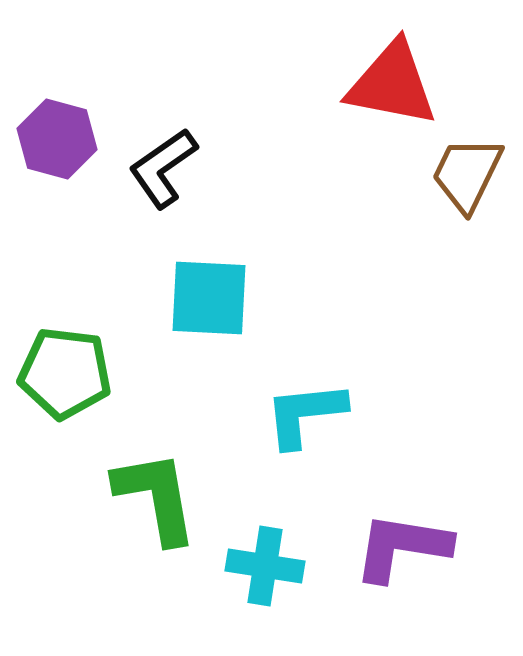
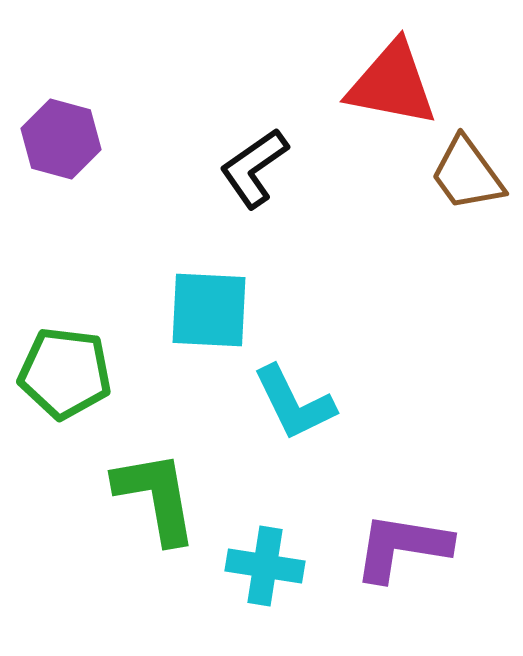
purple hexagon: moved 4 px right
black L-shape: moved 91 px right
brown trapezoid: rotated 62 degrees counterclockwise
cyan square: moved 12 px down
cyan L-shape: moved 11 px left, 11 px up; rotated 110 degrees counterclockwise
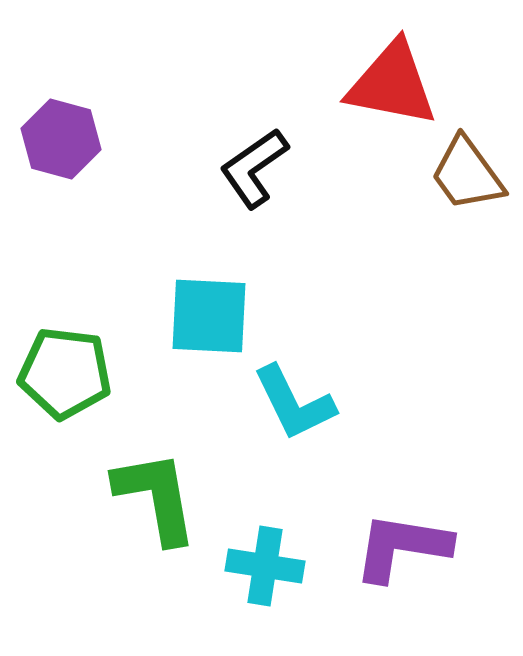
cyan square: moved 6 px down
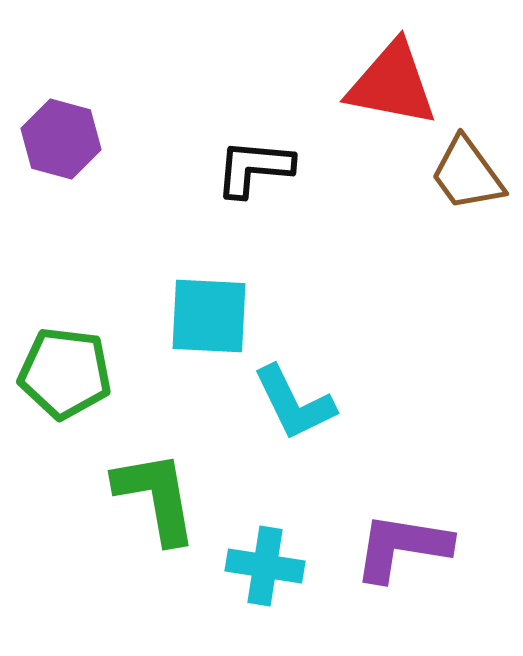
black L-shape: rotated 40 degrees clockwise
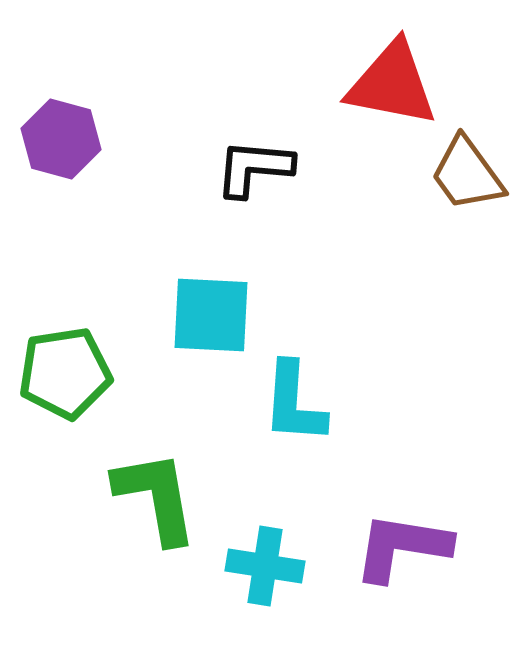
cyan square: moved 2 px right, 1 px up
green pentagon: rotated 16 degrees counterclockwise
cyan L-shape: rotated 30 degrees clockwise
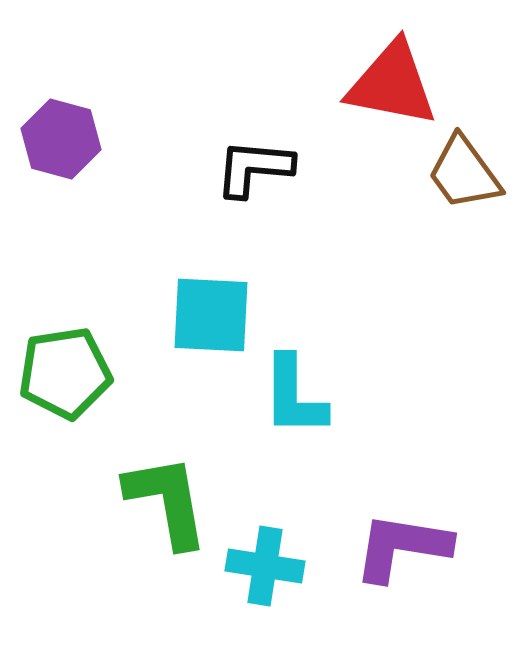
brown trapezoid: moved 3 px left, 1 px up
cyan L-shape: moved 7 px up; rotated 4 degrees counterclockwise
green L-shape: moved 11 px right, 4 px down
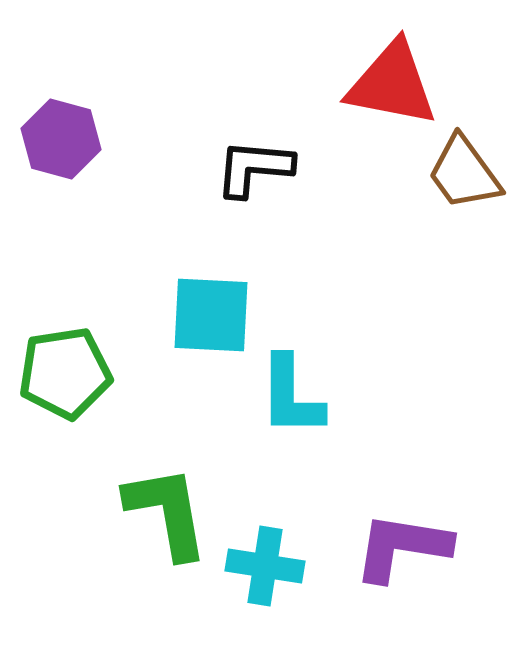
cyan L-shape: moved 3 px left
green L-shape: moved 11 px down
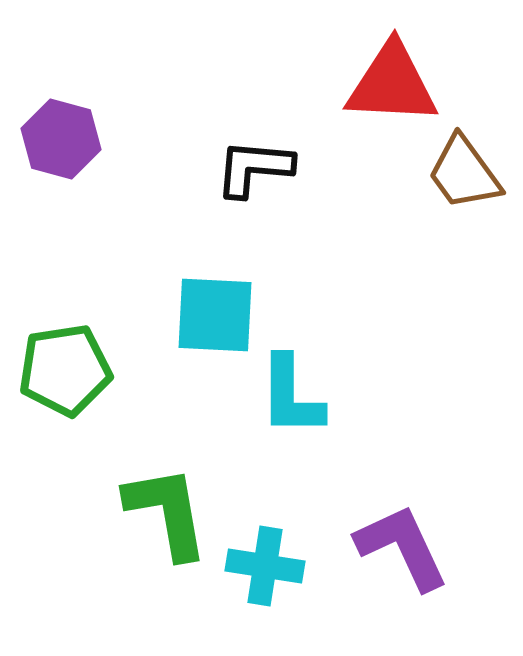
red triangle: rotated 8 degrees counterclockwise
cyan square: moved 4 px right
green pentagon: moved 3 px up
purple L-shape: rotated 56 degrees clockwise
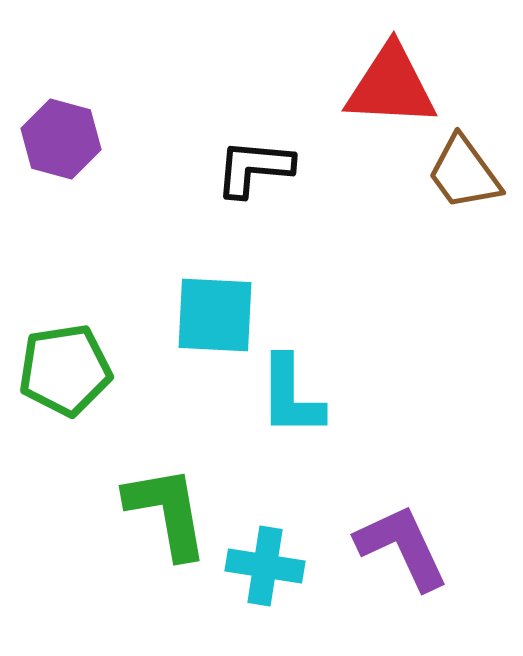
red triangle: moved 1 px left, 2 px down
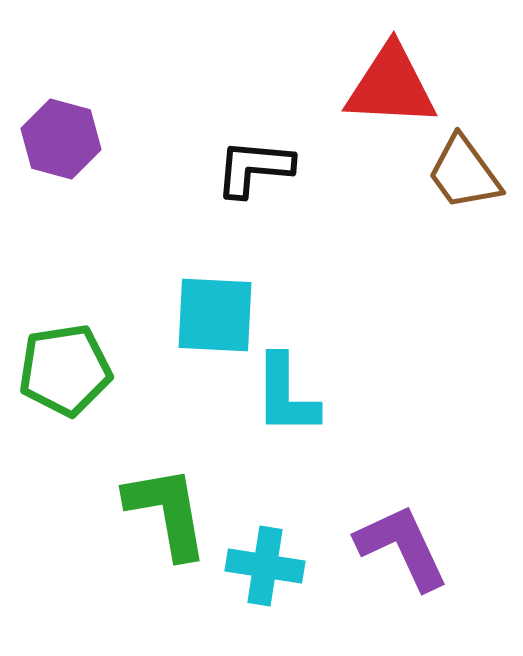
cyan L-shape: moved 5 px left, 1 px up
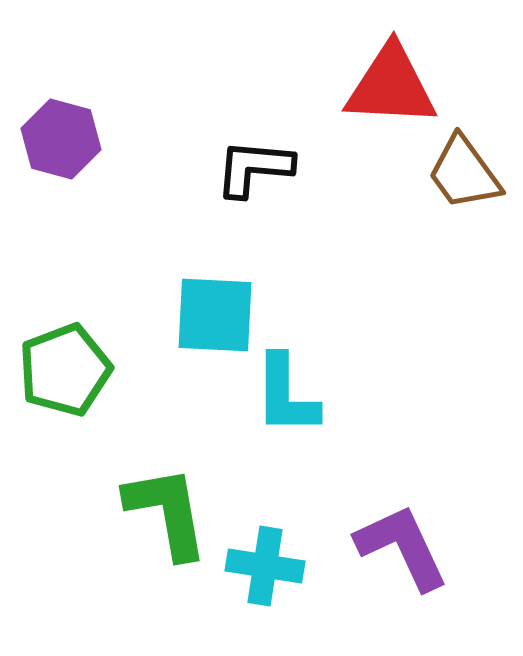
green pentagon: rotated 12 degrees counterclockwise
